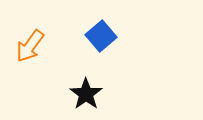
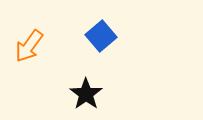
orange arrow: moved 1 px left
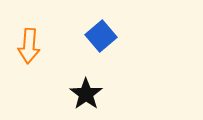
orange arrow: rotated 32 degrees counterclockwise
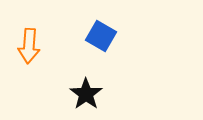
blue square: rotated 20 degrees counterclockwise
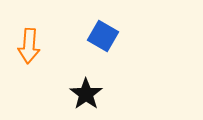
blue square: moved 2 px right
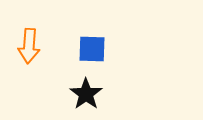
blue square: moved 11 px left, 13 px down; rotated 28 degrees counterclockwise
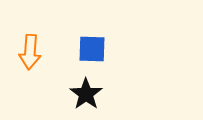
orange arrow: moved 1 px right, 6 px down
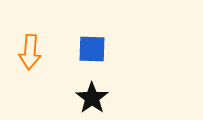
black star: moved 6 px right, 4 px down
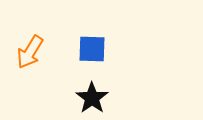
orange arrow: rotated 28 degrees clockwise
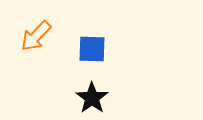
orange arrow: moved 6 px right, 16 px up; rotated 12 degrees clockwise
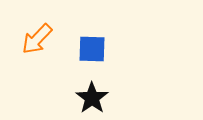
orange arrow: moved 1 px right, 3 px down
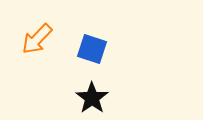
blue square: rotated 16 degrees clockwise
